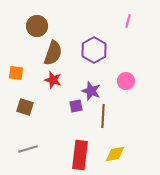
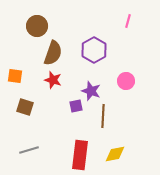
orange square: moved 1 px left, 3 px down
gray line: moved 1 px right, 1 px down
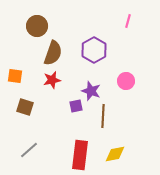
red star: moved 1 px left; rotated 30 degrees counterclockwise
gray line: rotated 24 degrees counterclockwise
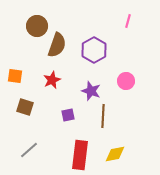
brown semicircle: moved 4 px right, 8 px up
red star: rotated 12 degrees counterclockwise
purple square: moved 8 px left, 9 px down
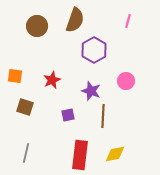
brown semicircle: moved 18 px right, 25 px up
gray line: moved 3 px left, 3 px down; rotated 36 degrees counterclockwise
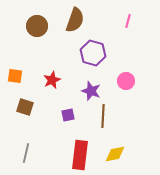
purple hexagon: moved 1 px left, 3 px down; rotated 15 degrees counterclockwise
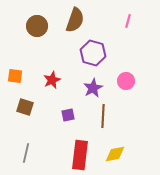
purple star: moved 2 px right, 3 px up; rotated 24 degrees clockwise
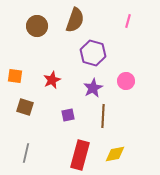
red rectangle: rotated 8 degrees clockwise
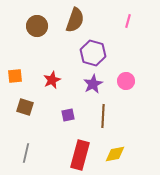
orange square: rotated 14 degrees counterclockwise
purple star: moved 4 px up
